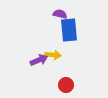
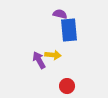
purple arrow: rotated 96 degrees counterclockwise
red circle: moved 1 px right, 1 px down
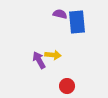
blue rectangle: moved 8 px right, 8 px up
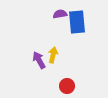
purple semicircle: rotated 24 degrees counterclockwise
yellow arrow: rotated 84 degrees counterclockwise
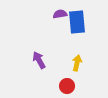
yellow arrow: moved 24 px right, 8 px down
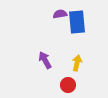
purple arrow: moved 6 px right
red circle: moved 1 px right, 1 px up
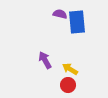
purple semicircle: rotated 24 degrees clockwise
yellow arrow: moved 7 px left, 6 px down; rotated 70 degrees counterclockwise
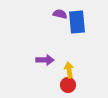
purple arrow: rotated 120 degrees clockwise
yellow arrow: moved 1 px left, 1 px down; rotated 49 degrees clockwise
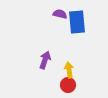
purple arrow: rotated 72 degrees counterclockwise
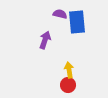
purple arrow: moved 20 px up
